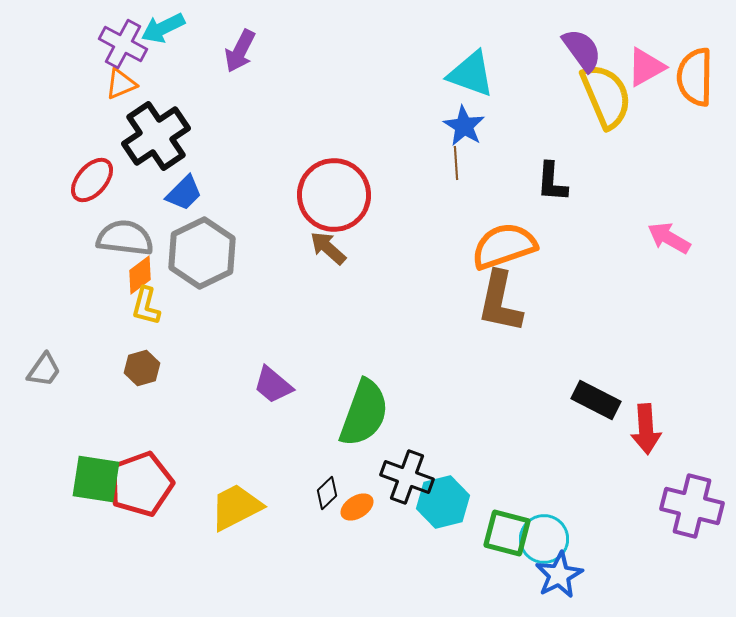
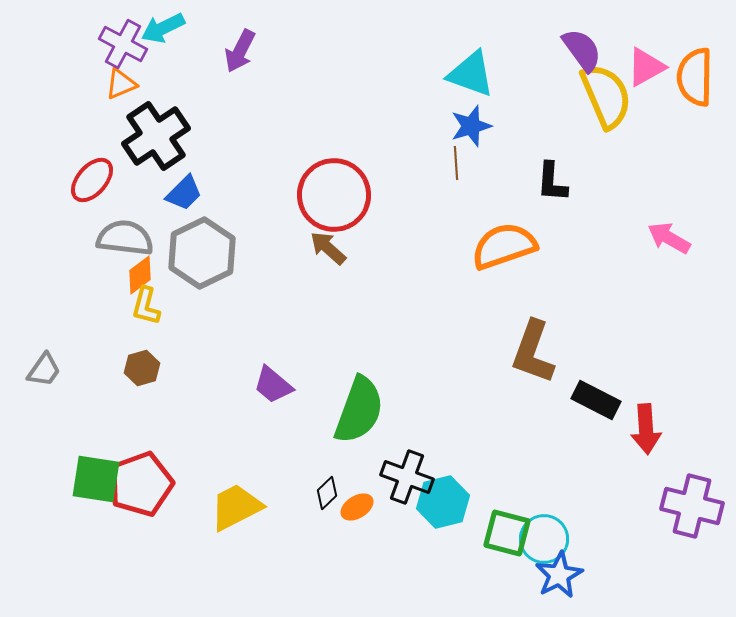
blue star at (464, 126): moved 7 px right; rotated 24 degrees clockwise
brown L-shape at (500, 302): moved 33 px right, 50 px down; rotated 8 degrees clockwise
green semicircle at (364, 413): moved 5 px left, 3 px up
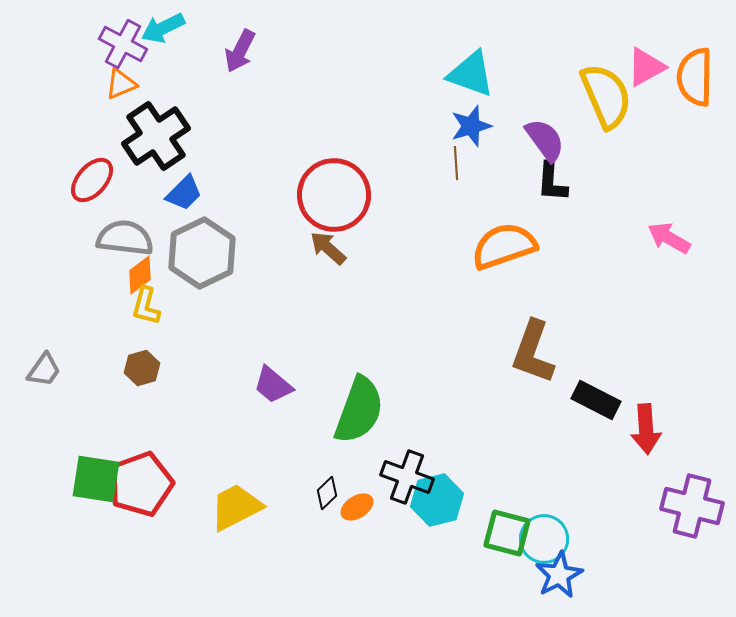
purple semicircle at (582, 50): moved 37 px left, 90 px down
cyan hexagon at (443, 502): moved 6 px left, 2 px up
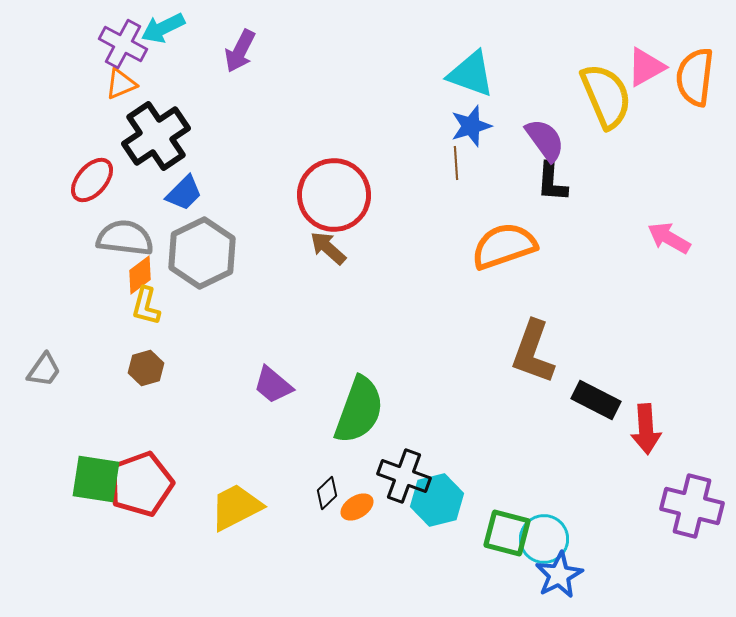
orange semicircle at (695, 77): rotated 6 degrees clockwise
brown hexagon at (142, 368): moved 4 px right
black cross at (407, 477): moved 3 px left, 1 px up
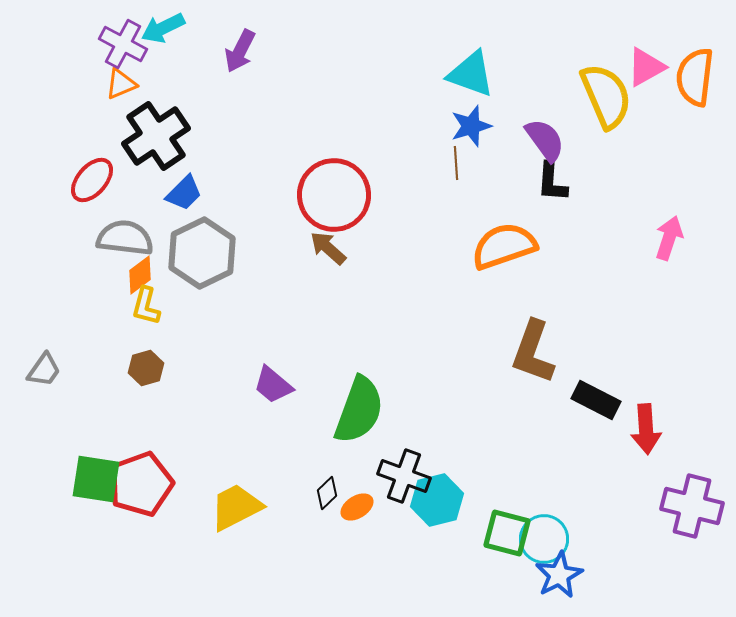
pink arrow at (669, 238): rotated 78 degrees clockwise
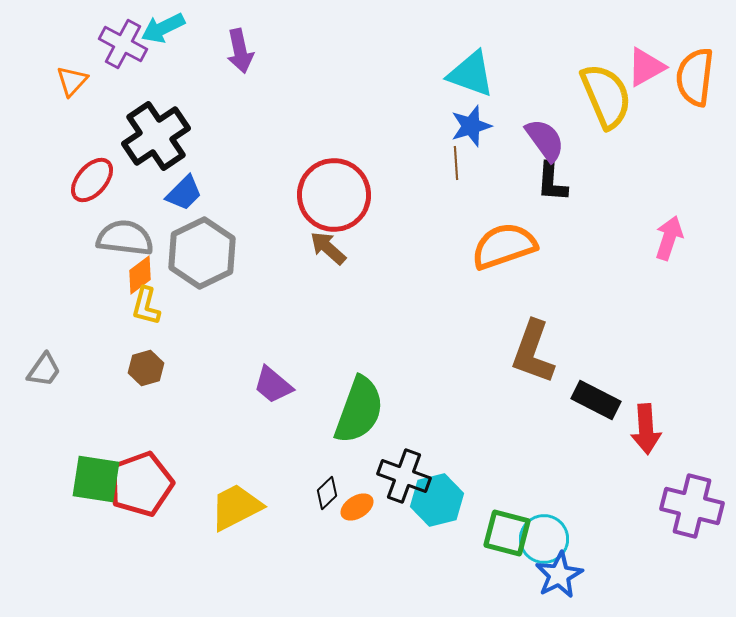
purple arrow at (240, 51): rotated 39 degrees counterclockwise
orange triangle at (121, 84): moved 49 px left, 3 px up; rotated 24 degrees counterclockwise
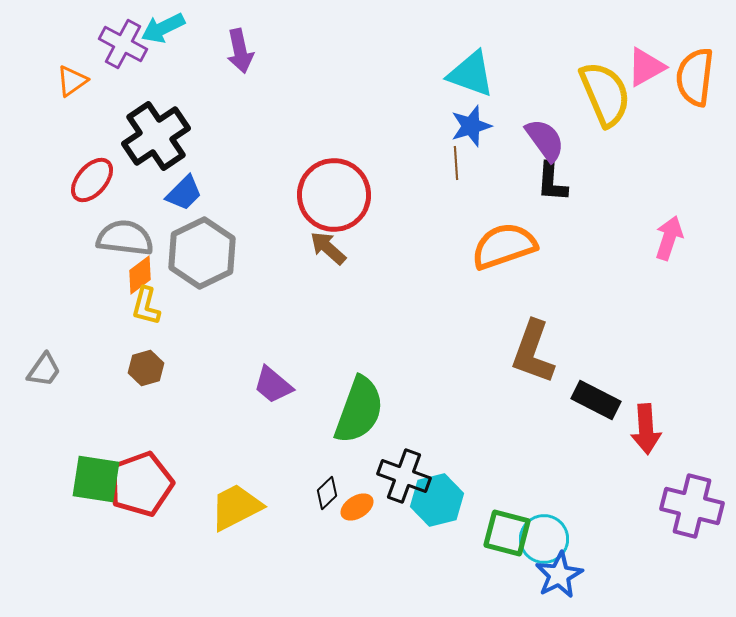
orange triangle at (72, 81): rotated 12 degrees clockwise
yellow semicircle at (606, 96): moved 1 px left, 2 px up
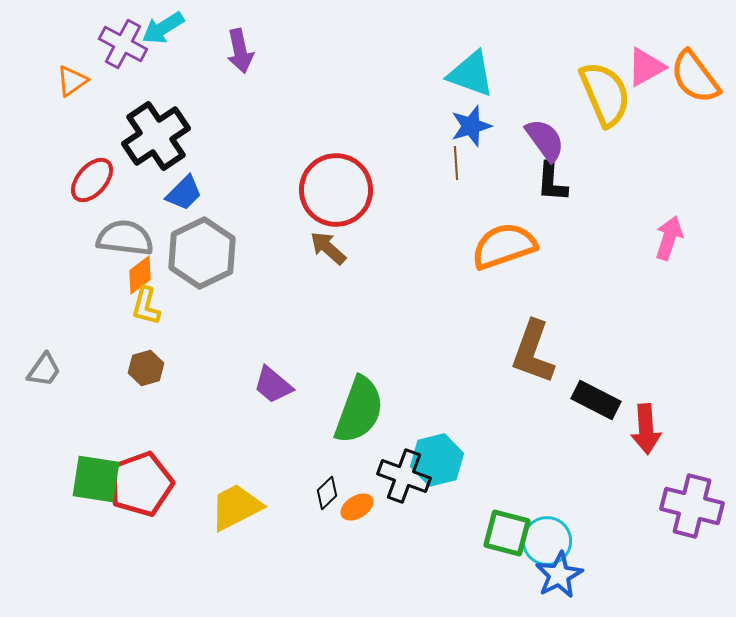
cyan arrow at (163, 28): rotated 6 degrees counterclockwise
orange semicircle at (695, 77): rotated 44 degrees counterclockwise
red circle at (334, 195): moved 2 px right, 5 px up
cyan hexagon at (437, 500): moved 40 px up
cyan circle at (544, 539): moved 3 px right, 2 px down
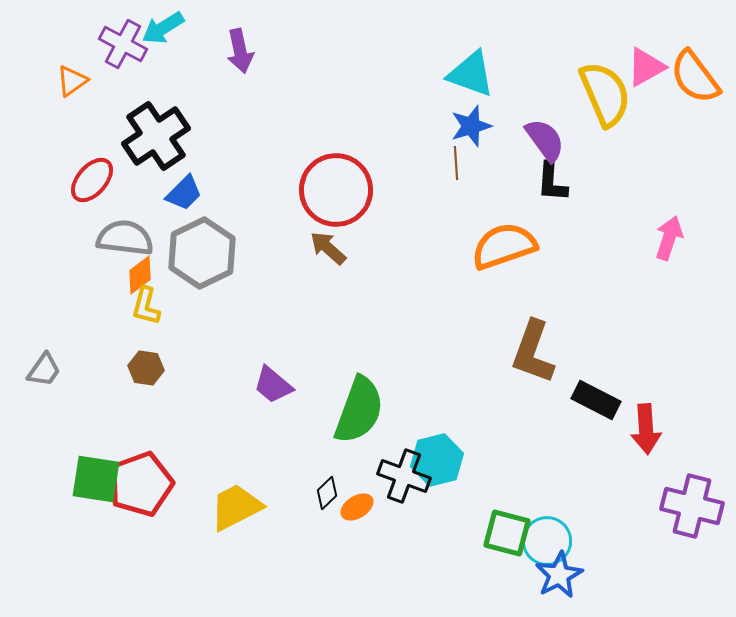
brown hexagon at (146, 368): rotated 24 degrees clockwise
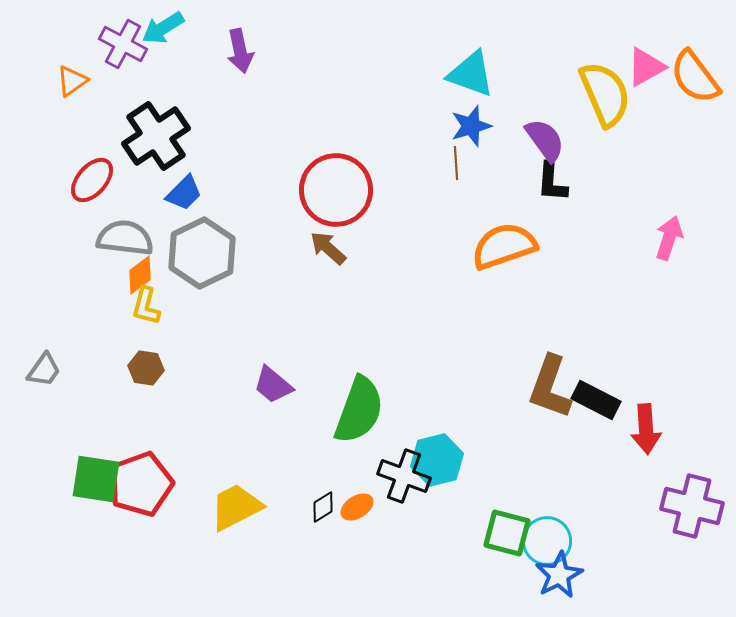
brown L-shape at (533, 352): moved 17 px right, 35 px down
black diamond at (327, 493): moved 4 px left, 14 px down; rotated 12 degrees clockwise
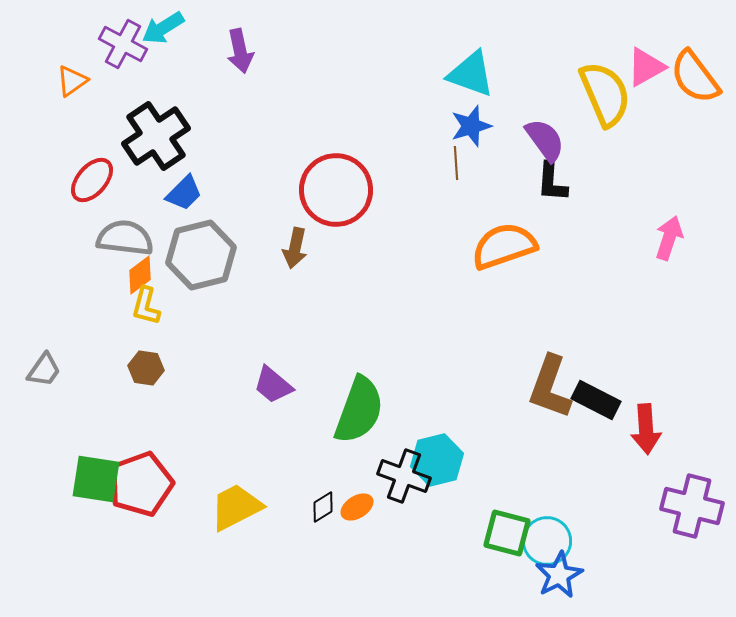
brown arrow at (328, 248): moved 33 px left; rotated 120 degrees counterclockwise
gray hexagon at (202, 253): moved 1 px left, 2 px down; rotated 12 degrees clockwise
